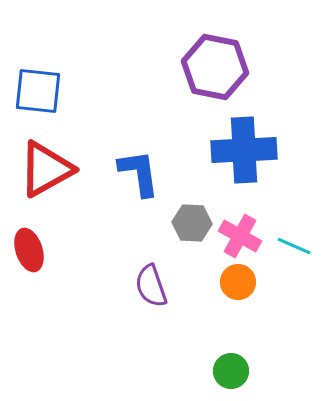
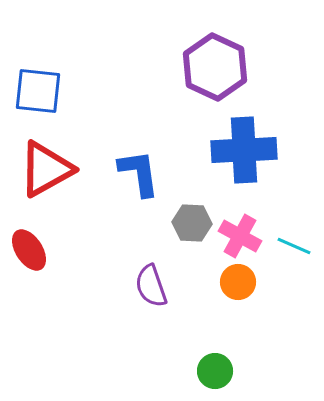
purple hexagon: rotated 14 degrees clockwise
red ellipse: rotated 15 degrees counterclockwise
green circle: moved 16 px left
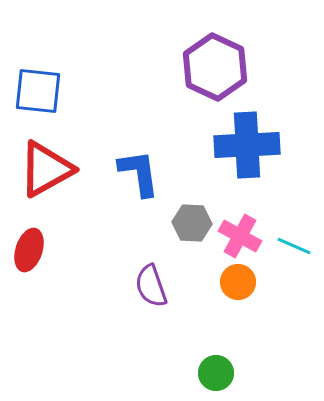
blue cross: moved 3 px right, 5 px up
red ellipse: rotated 51 degrees clockwise
green circle: moved 1 px right, 2 px down
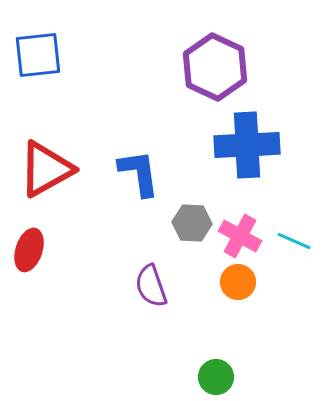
blue square: moved 36 px up; rotated 12 degrees counterclockwise
cyan line: moved 5 px up
green circle: moved 4 px down
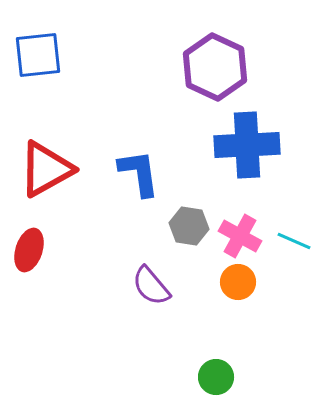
gray hexagon: moved 3 px left, 3 px down; rotated 6 degrees clockwise
purple semicircle: rotated 21 degrees counterclockwise
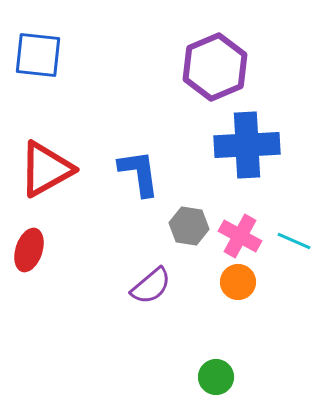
blue square: rotated 12 degrees clockwise
purple hexagon: rotated 12 degrees clockwise
purple semicircle: rotated 90 degrees counterclockwise
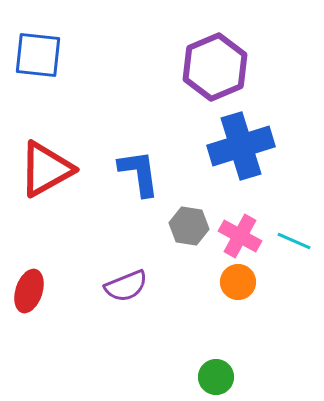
blue cross: moved 6 px left, 1 px down; rotated 14 degrees counterclockwise
red ellipse: moved 41 px down
purple semicircle: moved 25 px left; rotated 18 degrees clockwise
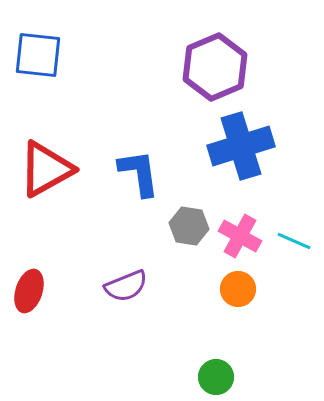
orange circle: moved 7 px down
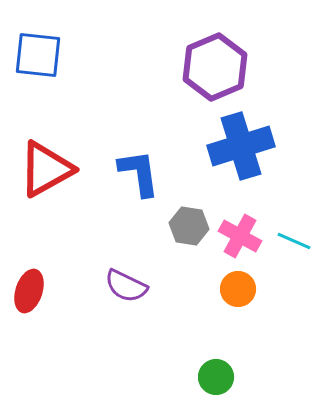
purple semicircle: rotated 48 degrees clockwise
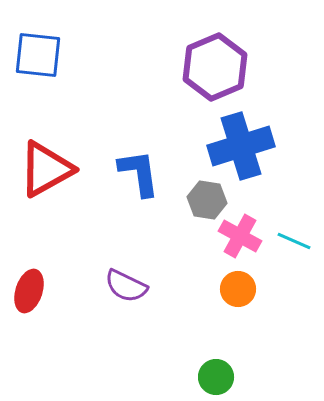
gray hexagon: moved 18 px right, 26 px up
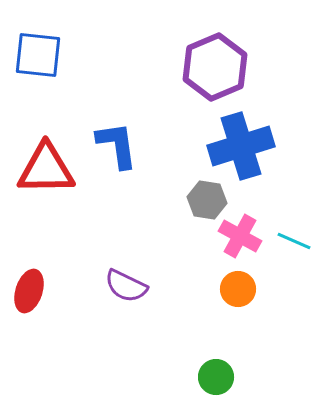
red triangle: rotated 28 degrees clockwise
blue L-shape: moved 22 px left, 28 px up
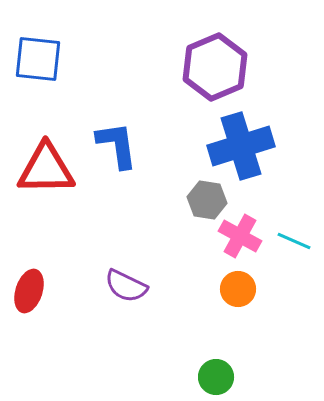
blue square: moved 4 px down
